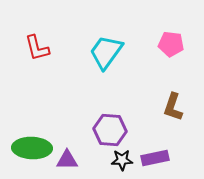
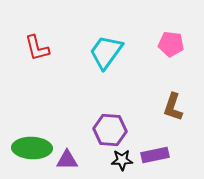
purple rectangle: moved 3 px up
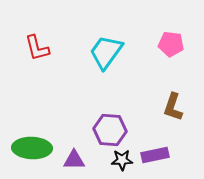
purple triangle: moved 7 px right
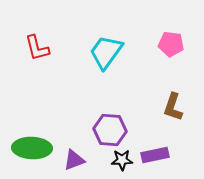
purple triangle: rotated 20 degrees counterclockwise
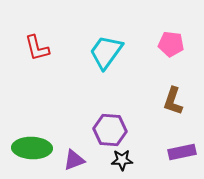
brown L-shape: moved 6 px up
purple rectangle: moved 27 px right, 3 px up
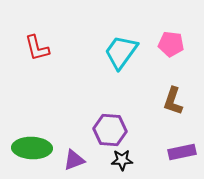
cyan trapezoid: moved 15 px right
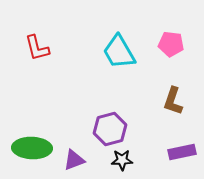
cyan trapezoid: moved 2 px left; rotated 66 degrees counterclockwise
purple hexagon: moved 1 px up; rotated 20 degrees counterclockwise
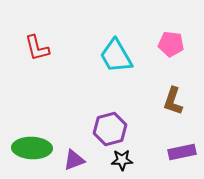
cyan trapezoid: moved 3 px left, 4 px down
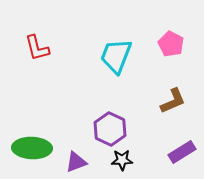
pink pentagon: rotated 20 degrees clockwise
cyan trapezoid: rotated 51 degrees clockwise
brown L-shape: rotated 132 degrees counterclockwise
purple hexagon: rotated 20 degrees counterclockwise
purple rectangle: rotated 20 degrees counterclockwise
purple triangle: moved 2 px right, 2 px down
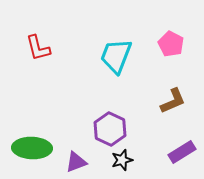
red L-shape: moved 1 px right
black star: rotated 15 degrees counterclockwise
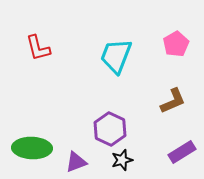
pink pentagon: moved 5 px right; rotated 15 degrees clockwise
